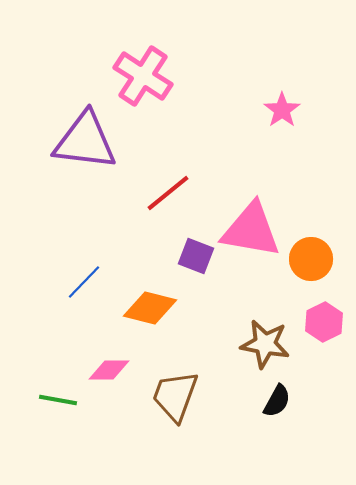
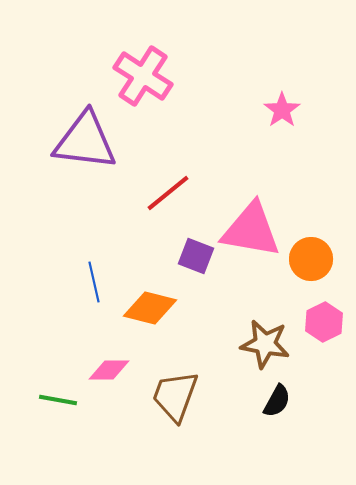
blue line: moved 10 px right; rotated 57 degrees counterclockwise
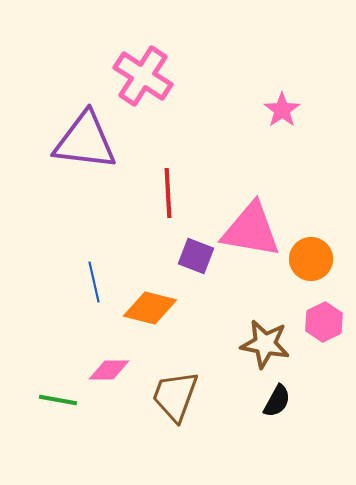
red line: rotated 54 degrees counterclockwise
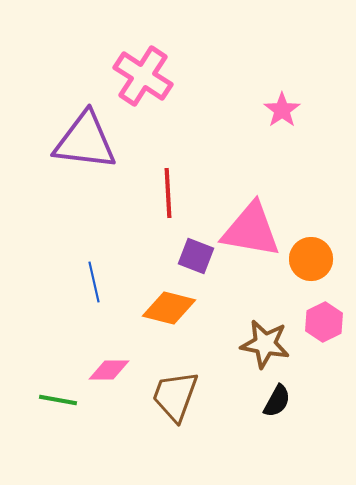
orange diamond: moved 19 px right
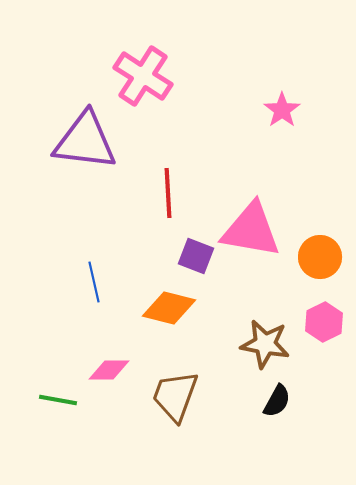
orange circle: moved 9 px right, 2 px up
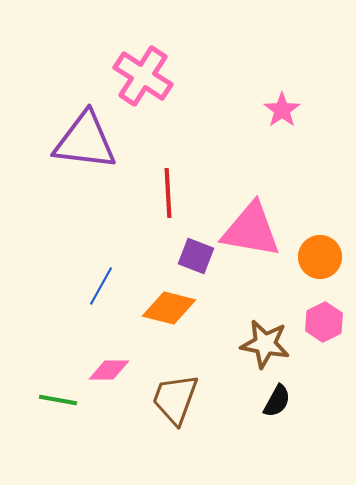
blue line: moved 7 px right, 4 px down; rotated 42 degrees clockwise
brown trapezoid: moved 3 px down
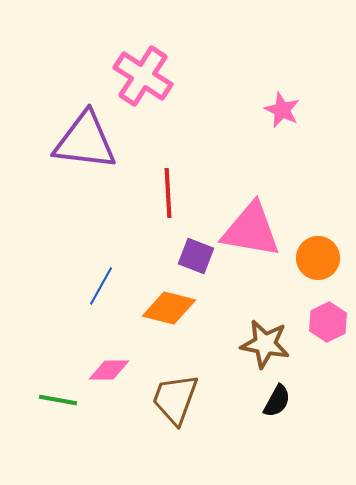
pink star: rotated 12 degrees counterclockwise
orange circle: moved 2 px left, 1 px down
pink hexagon: moved 4 px right
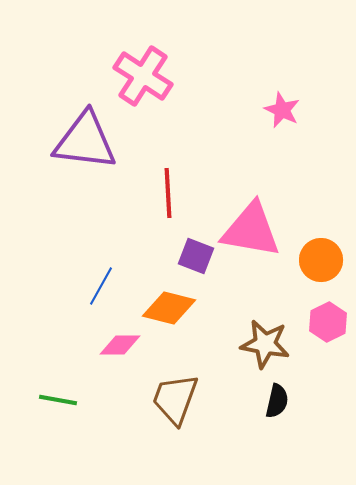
orange circle: moved 3 px right, 2 px down
pink diamond: moved 11 px right, 25 px up
black semicircle: rotated 16 degrees counterclockwise
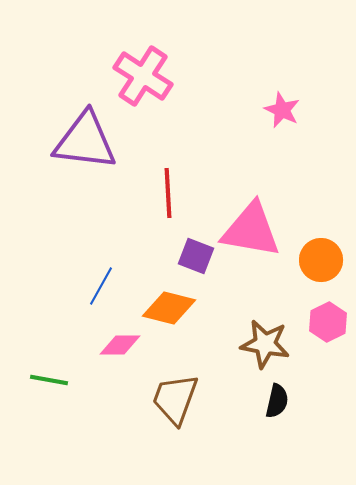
green line: moved 9 px left, 20 px up
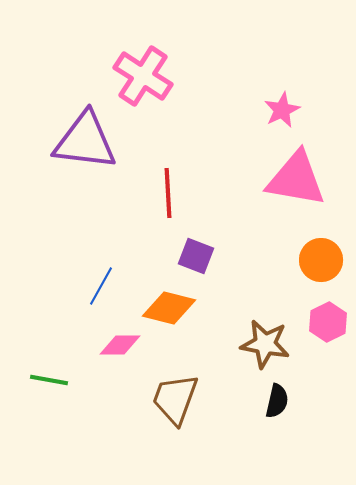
pink star: rotated 21 degrees clockwise
pink triangle: moved 45 px right, 51 px up
